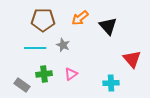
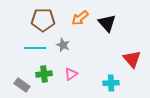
black triangle: moved 1 px left, 3 px up
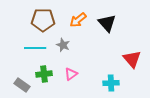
orange arrow: moved 2 px left, 2 px down
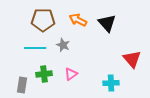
orange arrow: rotated 66 degrees clockwise
gray rectangle: rotated 63 degrees clockwise
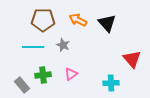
cyan line: moved 2 px left, 1 px up
green cross: moved 1 px left, 1 px down
gray rectangle: rotated 49 degrees counterclockwise
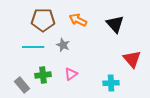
black triangle: moved 8 px right, 1 px down
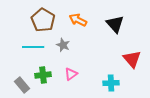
brown pentagon: rotated 30 degrees clockwise
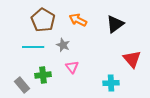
black triangle: rotated 36 degrees clockwise
pink triangle: moved 1 px right, 7 px up; rotated 32 degrees counterclockwise
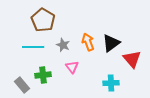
orange arrow: moved 10 px right, 22 px down; rotated 42 degrees clockwise
black triangle: moved 4 px left, 19 px down
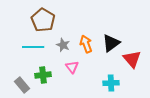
orange arrow: moved 2 px left, 2 px down
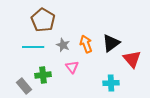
gray rectangle: moved 2 px right, 1 px down
